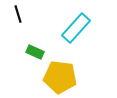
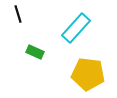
yellow pentagon: moved 28 px right, 3 px up
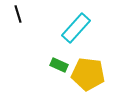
green rectangle: moved 24 px right, 13 px down
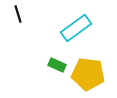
cyan rectangle: rotated 12 degrees clockwise
green rectangle: moved 2 px left
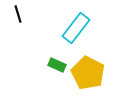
cyan rectangle: rotated 16 degrees counterclockwise
yellow pentagon: moved 1 px up; rotated 20 degrees clockwise
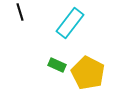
black line: moved 2 px right, 2 px up
cyan rectangle: moved 6 px left, 5 px up
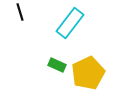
yellow pentagon: rotated 20 degrees clockwise
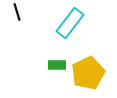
black line: moved 3 px left
green rectangle: rotated 24 degrees counterclockwise
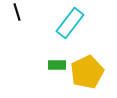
yellow pentagon: moved 1 px left, 1 px up
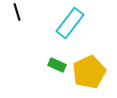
green rectangle: rotated 24 degrees clockwise
yellow pentagon: moved 2 px right
